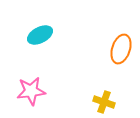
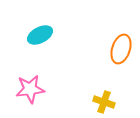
pink star: moved 1 px left, 2 px up
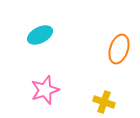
orange ellipse: moved 2 px left
pink star: moved 15 px right, 1 px down; rotated 12 degrees counterclockwise
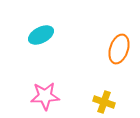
cyan ellipse: moved 1 px right
pink star: moved 6 px down; rotated 16 degrees clockwise
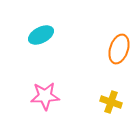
yellow cross: moved 7 px right
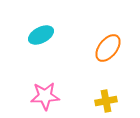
orange ellipse: moved 11 px left, 1 px up; rotated 20 degrees clockwise
yellow cross: moved 5 px left, 1 px up; rotated 30 degrees counterclockwise
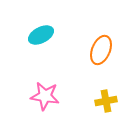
orange ellipse: moved 7 px left, 2 px down; rotated 16 degrees counterclockwise
pink star: rotated 12 degrees clockwise
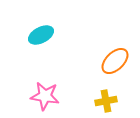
orange ellipse: moved 14 px right, 11 px down; rotated 24 degrees clockwise
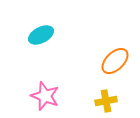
pink star: rotated 12 degrees clockwise
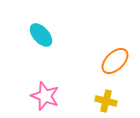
cyan ellipse: rotated 75 degrees clockwise
yellow cross: rotated 25 degrees clockwise
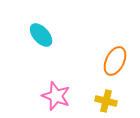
orange ellipse: rotated 20 degrees counterclockwise
pink star: moved 11 px right
